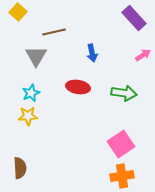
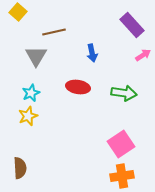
purple rectangle: moved 2 px left, 7 px down
yellow star: rotated 18 degrees counterclockwise
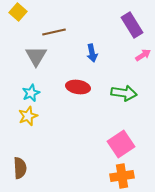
purple rectangle: rotated 10 degrees clockwise
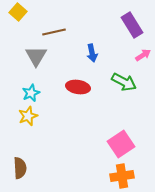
green arrow: moved 11 px up; rotated 20 degrees clockwise
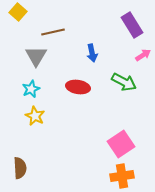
brown line: moved 1 px left
cyan star: moved 4 px up
yellow star: moved 7 px right; rotated 24 degrees counterclockwise
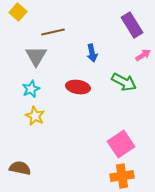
brown semicircle: rotated 75 degrees counterclockwise
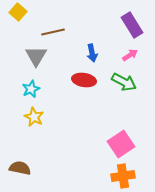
pink arrow: moved 13 px left
red ellipse: moved 6 px right, 7 px up
yellow star: moved 1 px left, 1 px down
orange cross: moved 1 px right
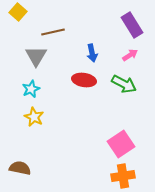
green arrow: moved 2 px down
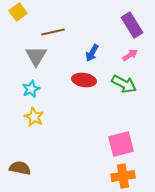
yellow square: rotated 12 degrees clockwise
blue arrow: rotated 42 degrees clockwise
pink square: rotated 20 degrees clockwise
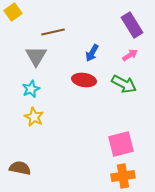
yellow square: moved 5 px left
